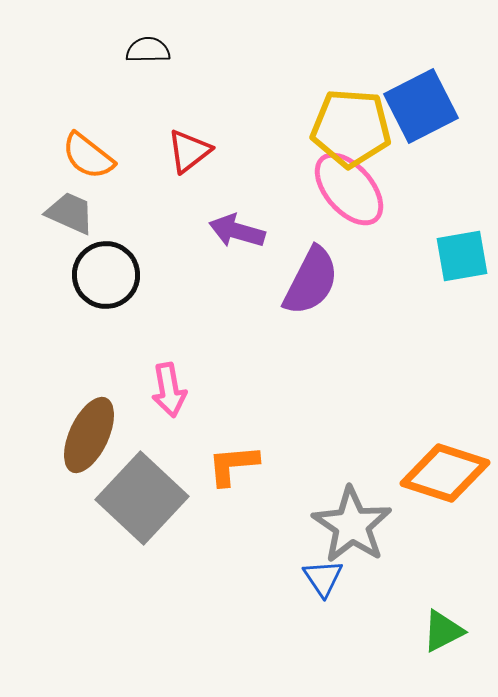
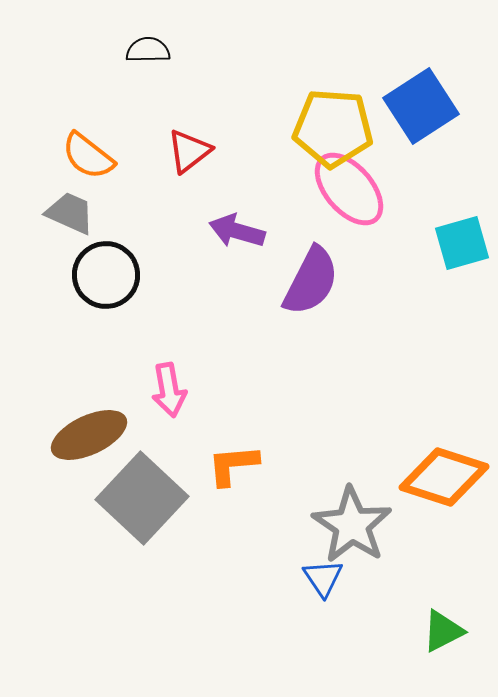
blue square: rotated 6 degrees counterclockwise
yellow pentagon: moved 18 px left
cyan square: moved 13 px up; rotated 6 degrees counterclockwise
brown ellipse: rotated 40 degrees clockwise
orange diamond: moved 1 px left, 4 px down
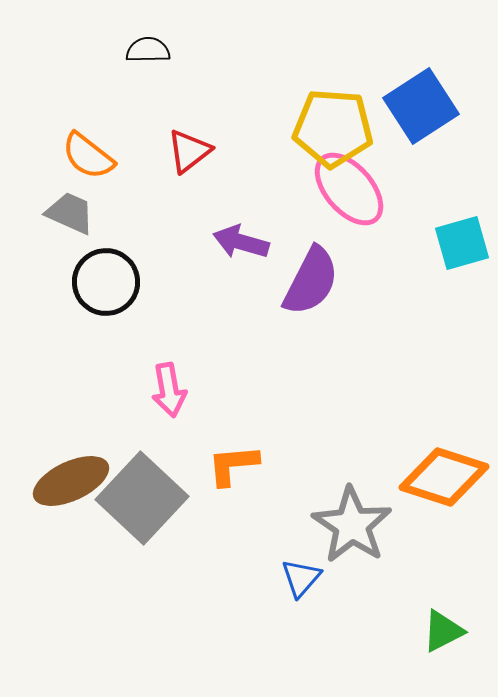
purple arrow: moved 4 px right, 11 px down
black circle: moved 7 px down
brown ellipse: moved 18 px left, 46 px down
blue triangle: moved 22 px left; rotated 15 degrees clockwise
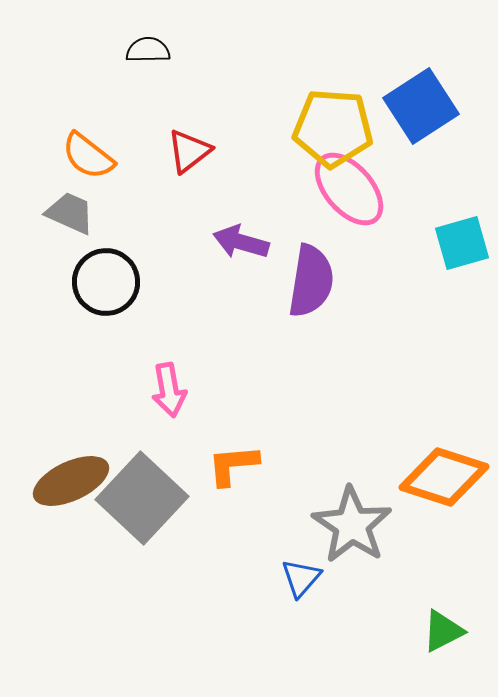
purple semicircle: rotated 18 degrees counterclockwise
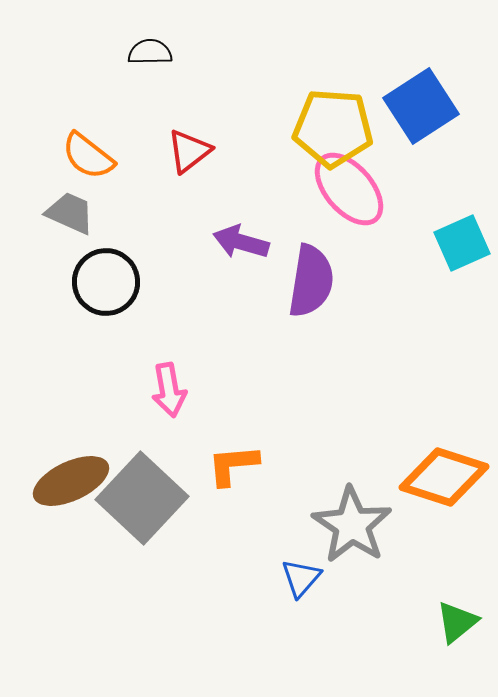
black semicircle: moved 2 px right, 2 px down
cyan square: rotated 8 degrees counterclockwise
green triangle: moved 14 px right, 9 px up; rotated 12 degrees counterclockwise
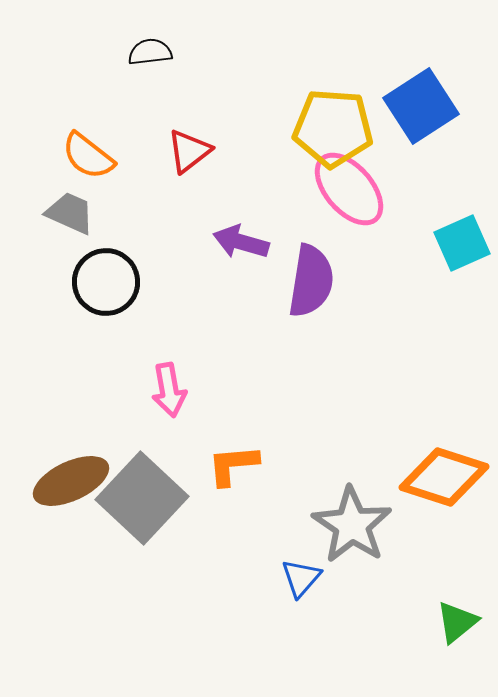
black semicircle: rotated 6 degrees counterclockwise
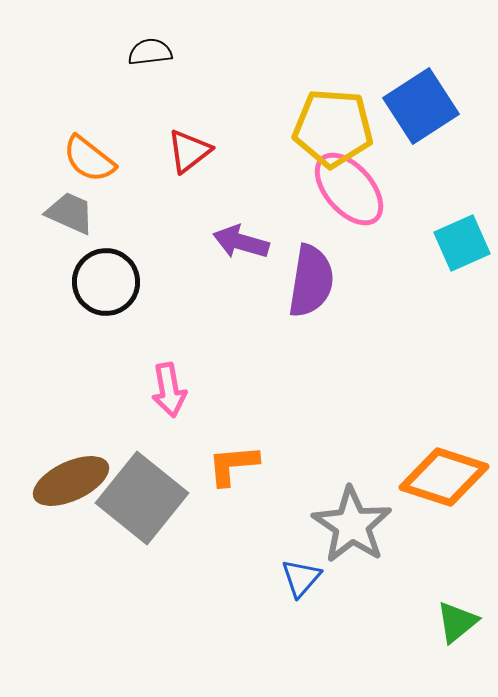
orange semicircle: moved 1 px right, 3 px down
gray square: rotated 4 degrees counterclockwise
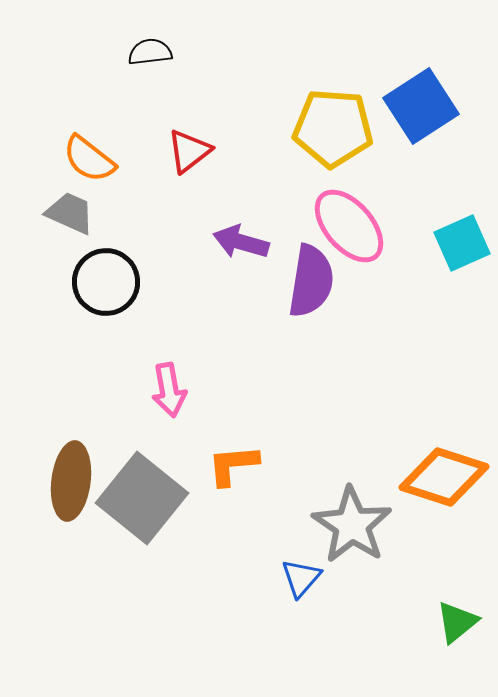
pink ellipse: moved 37 px down
brown ellipse: rotated 58 degrees counterclockwise
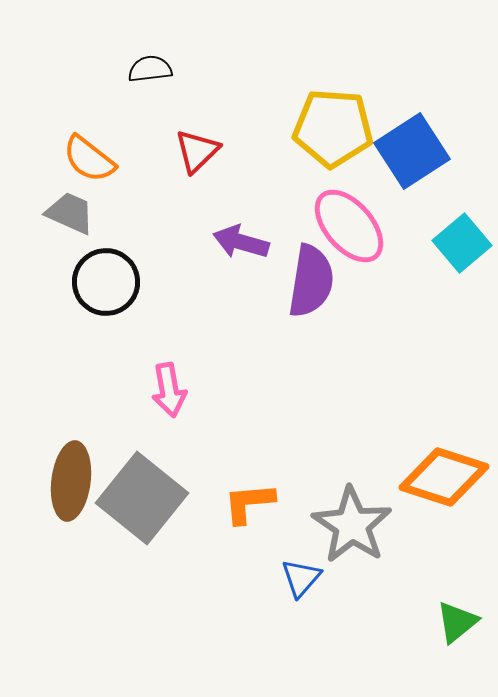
black semicircle: moved 17 px down
blue square: moved 9 px left, 45 px down
red triangle: moved 8 px right; rotated 6 degrees counterclockwise
cyan square: rotated 16 degrees counterclockwise
orange L-shape: moved 16 px right, 38 px down
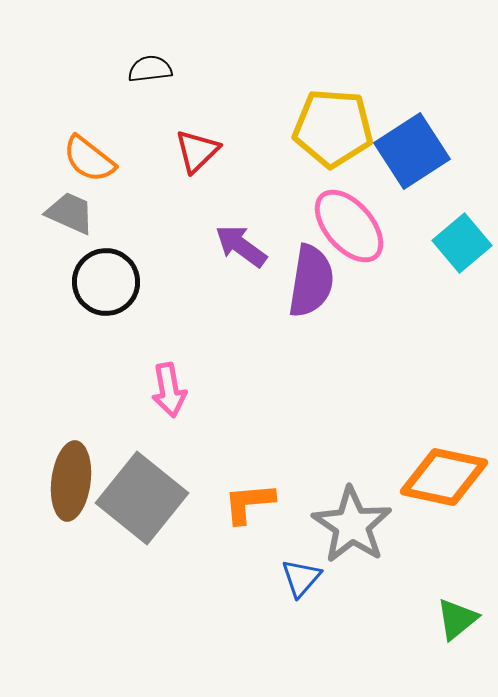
purple arrow: moved 4 px down; rotated 20 degrees clockwise
orange diamond: rotated 6 degrees counterclockwise
green triangle: moved 3 px up
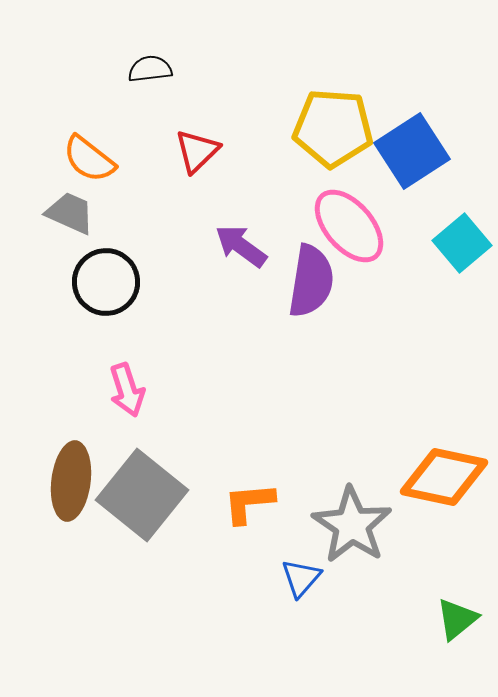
pink arrow: moved 42 px left; rotated 8 degrees counterclockwise
gray square: moved 3 px up
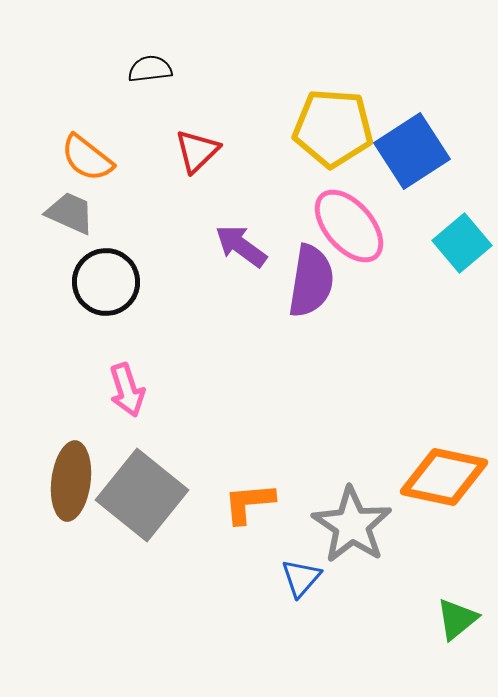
orange semicircle: moved 2 px left, 1 px up
